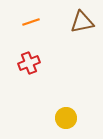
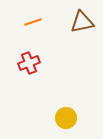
orange line: moved 2 px right
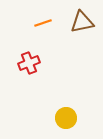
orange line: moved 10 px right, 1 px down
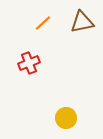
orange line: rotated 24 degrees counterclockwise
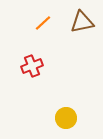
red cross: moved 3 px right, 3 px down
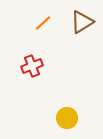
brown triangle: rotated 20 degrees counterclockwise
yellow circle: moved 1 px right
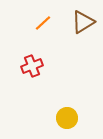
brown triangle: moved 1 px right
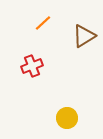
brown triangle: moved 1 px right, 14 px down
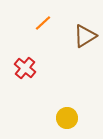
brown triangle: moved 1 px right
red cross: moved 7 px left, 2 px down; rotated 30 degrees counterclockwise
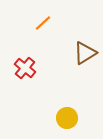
brown triangle: moved 17 px down
